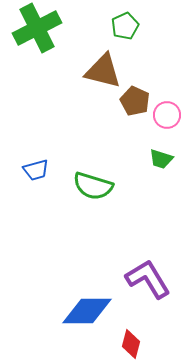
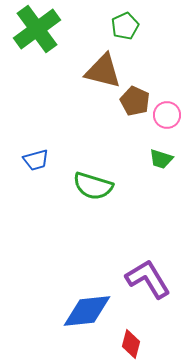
green cross: moved 1 px down; rotated 9 degrees counterclockwise
blue trapezoid: moved 10 px up
blue diamond: rotated 6 degrees counterclockwise
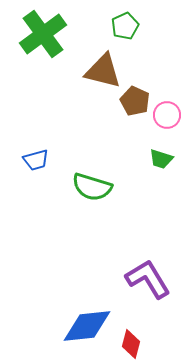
green cross: moved 6 px right, 5 px down
green semicircle: moved 1 px left, 1 px down
blue diamond: moved 15 px down
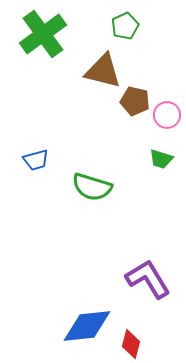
brown pentagon: rotated 12 degrees counterclockwise
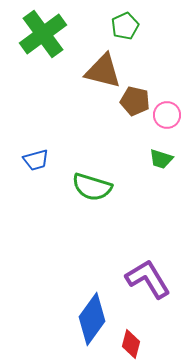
blue diamond: moved 5 px right, 7 px up; rotated 48 degrees counterclockwise
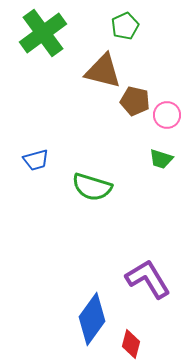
green cross: moved 1 px up
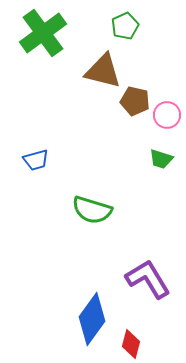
green semicircle: moved 23 px down
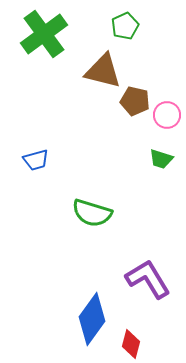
green cross: moved 1 px right, 1 px down
green semicircle: moved 3 px down
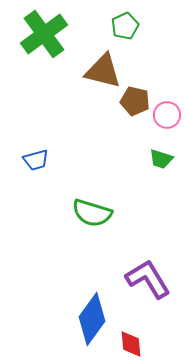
red diamond: rotated 20 degrees counterclockwise
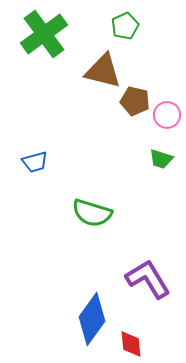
blue trapezoid: moved 1 px left, 2 px down
